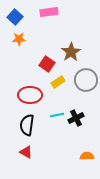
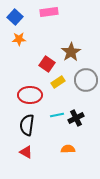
orange semicircle: moved 19 px left, 7 px up
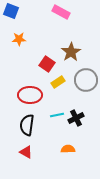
pink rectangle: moved 12 px right; rotated 36 degrees clockwise
blue square: moved 4 px left, 6 px up; rotated 21 degrees counterclockwise
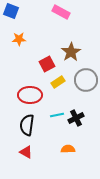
red square: rotated 28 degrees clockwise
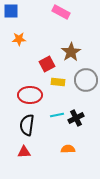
blue square: rotated 21 degrees counterclockwise
yellow rectangle: rotated 40 degrees clockwise
red triangle: moved 2 px left; rotated 32 degrees counterclockwise
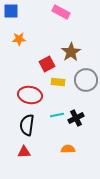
red ellipse: rotated 10 degrees clockwise
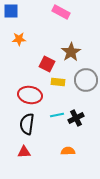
red square: rotated 35 degrees counterclockwise
black semicircle: moved 1 px up
orange semicircle: moved 2 px down
